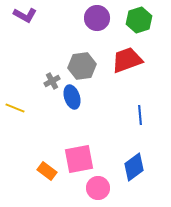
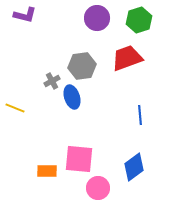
purple L-shape: rotated 15 degrees counterclockwise
red trapezoid: moved 2 px up
pink square: rotated 16 degrees clockwise
orange rectangle: rotated 36 degrees counterclockwise
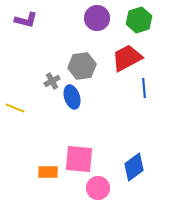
purple L-shape: moved 1 px right, 5 px down
red trapezoid: rotated 8 degrees counterclockwise
blue line: moved 4 px right, 27 px up
orange rectangle: moved 1 px right, 1 px down
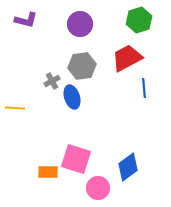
purple circle: moved 17 px left, 6 px down
yellow line: rotated 18 degrees counterclockwise
pink square: moved 3 px left; rotated 12 degrees clockwise
blue diamond: moved 6 px left
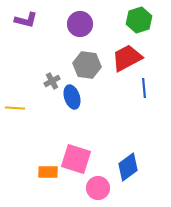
gray hexagon: moved 5 px right, 1 px up; rotated 16 degrees clockwise
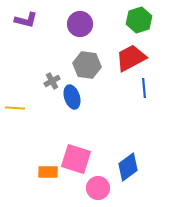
red trapezoid: moved 4 px right
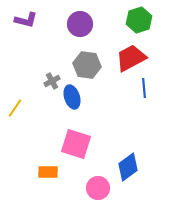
yellow line: rotated 60 degrees counterclockwise
pink square: moved 15 px up
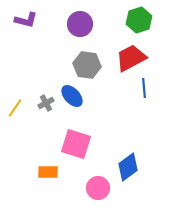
gray cross: moved 6 px left, 22 px down
blue ellipse: moved 1 px up; rotated 25 degrees counterclockwise
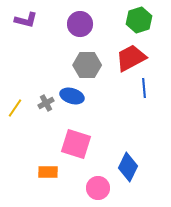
gray hexagon: rotated 8 degrees counterclockwise
blue ellipse: rotated 30 degrees counterclockwise
blue diamond: rotated 28 degrees counterclockwise
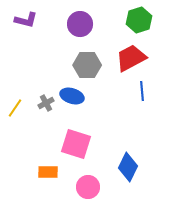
blue line: moved 2 px left, 3 px down
pink circle: moved 10 px left, 1 px up
